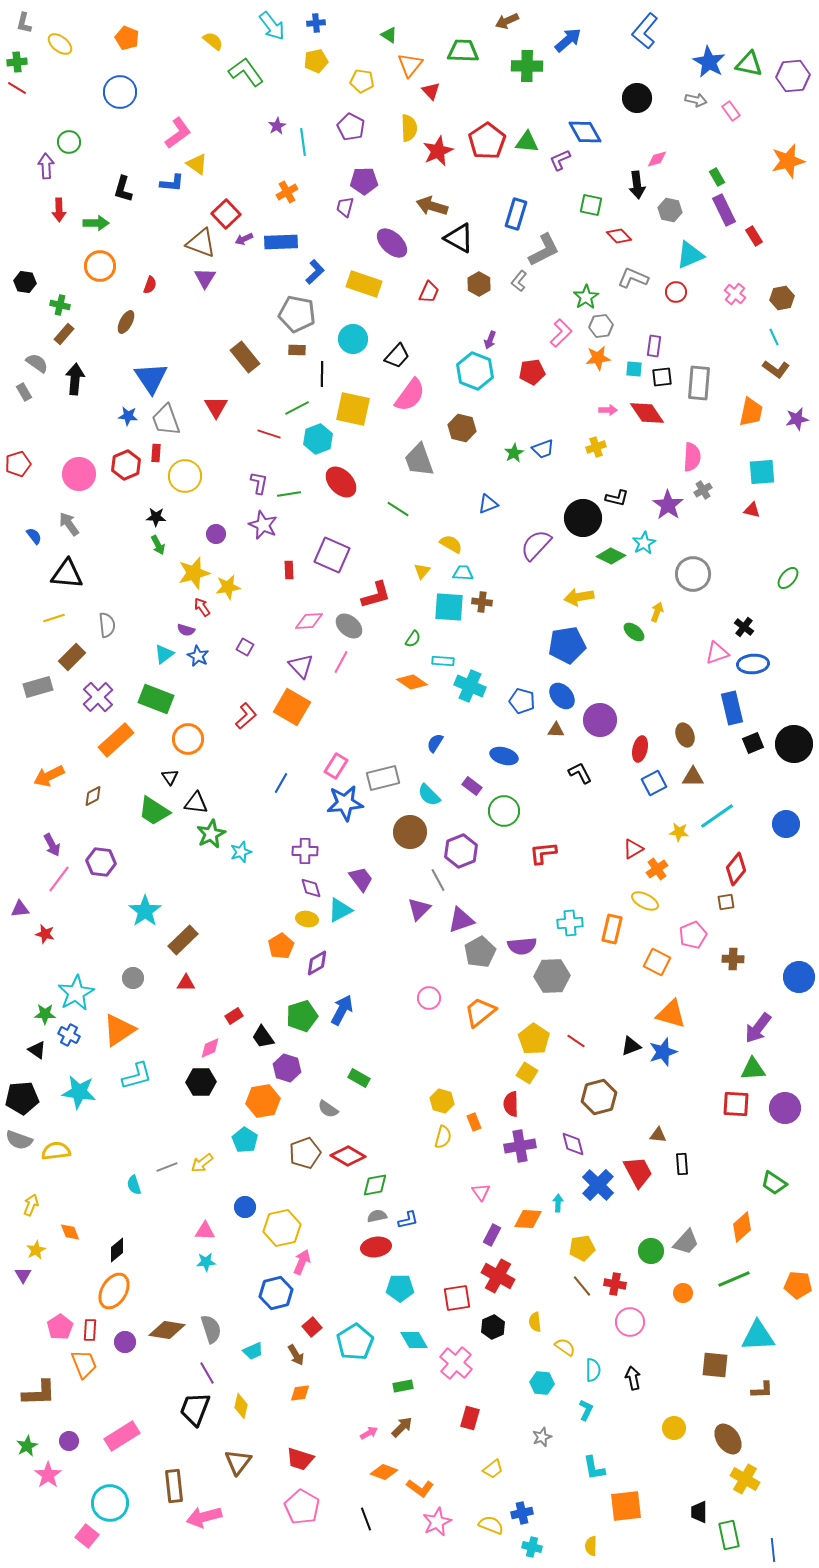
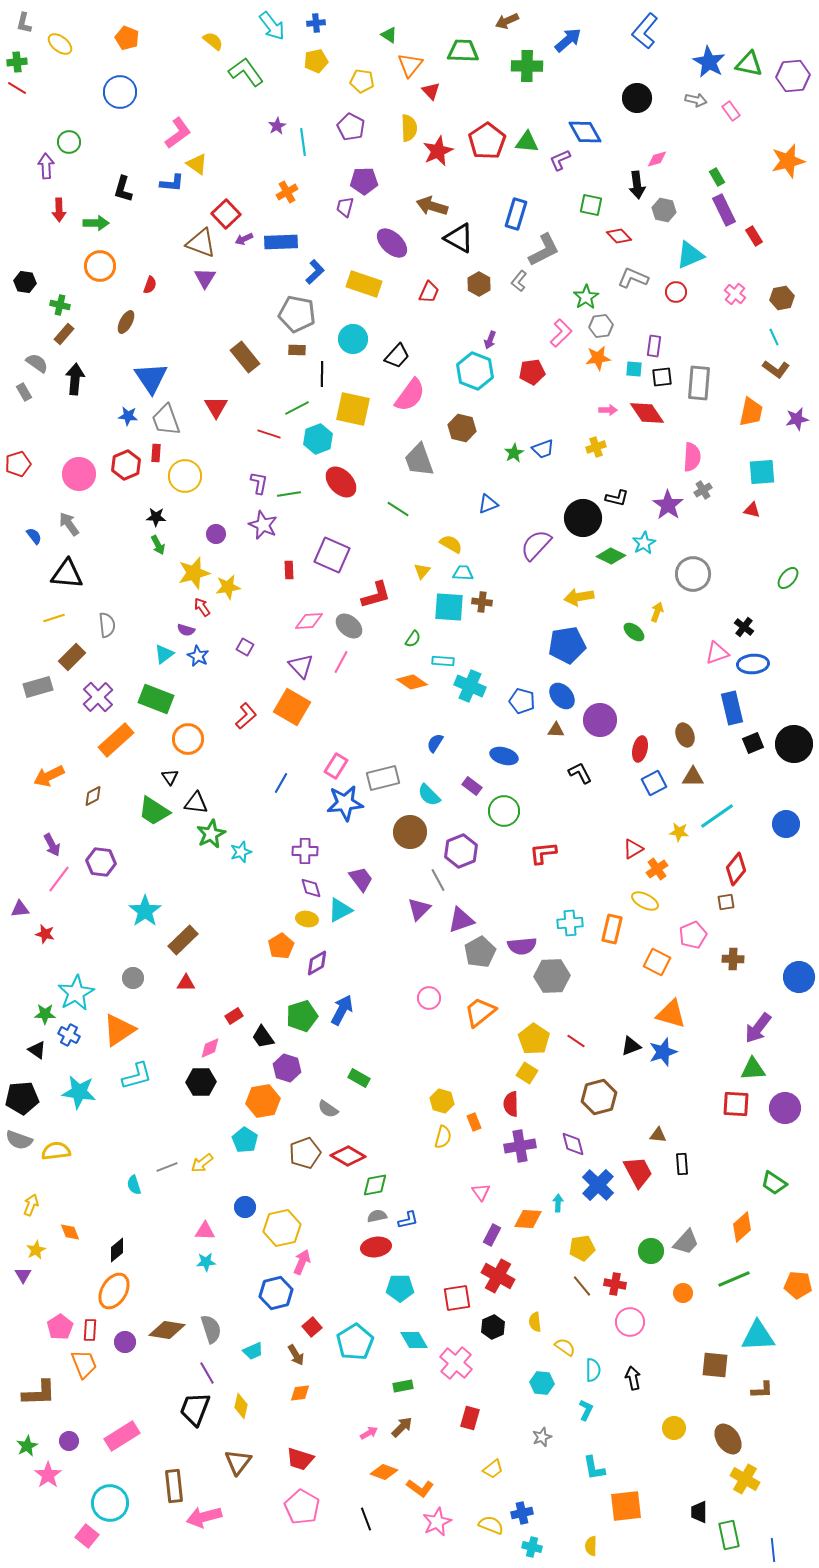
gray hexagon at (670, 210): moved 6 px left
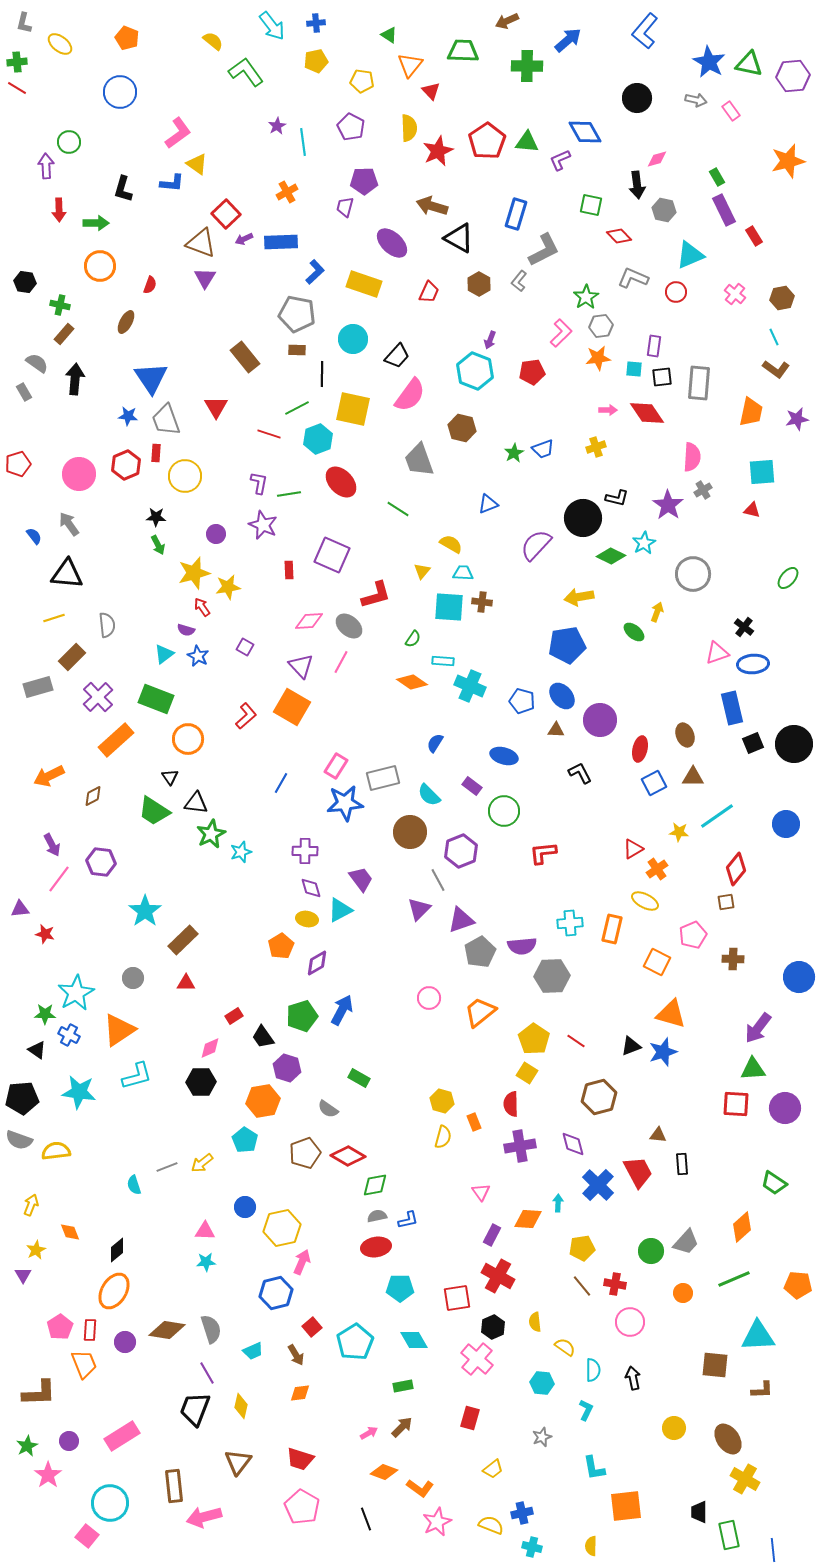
pink cross at (456, 1363): moved 21 px right, 4 px up
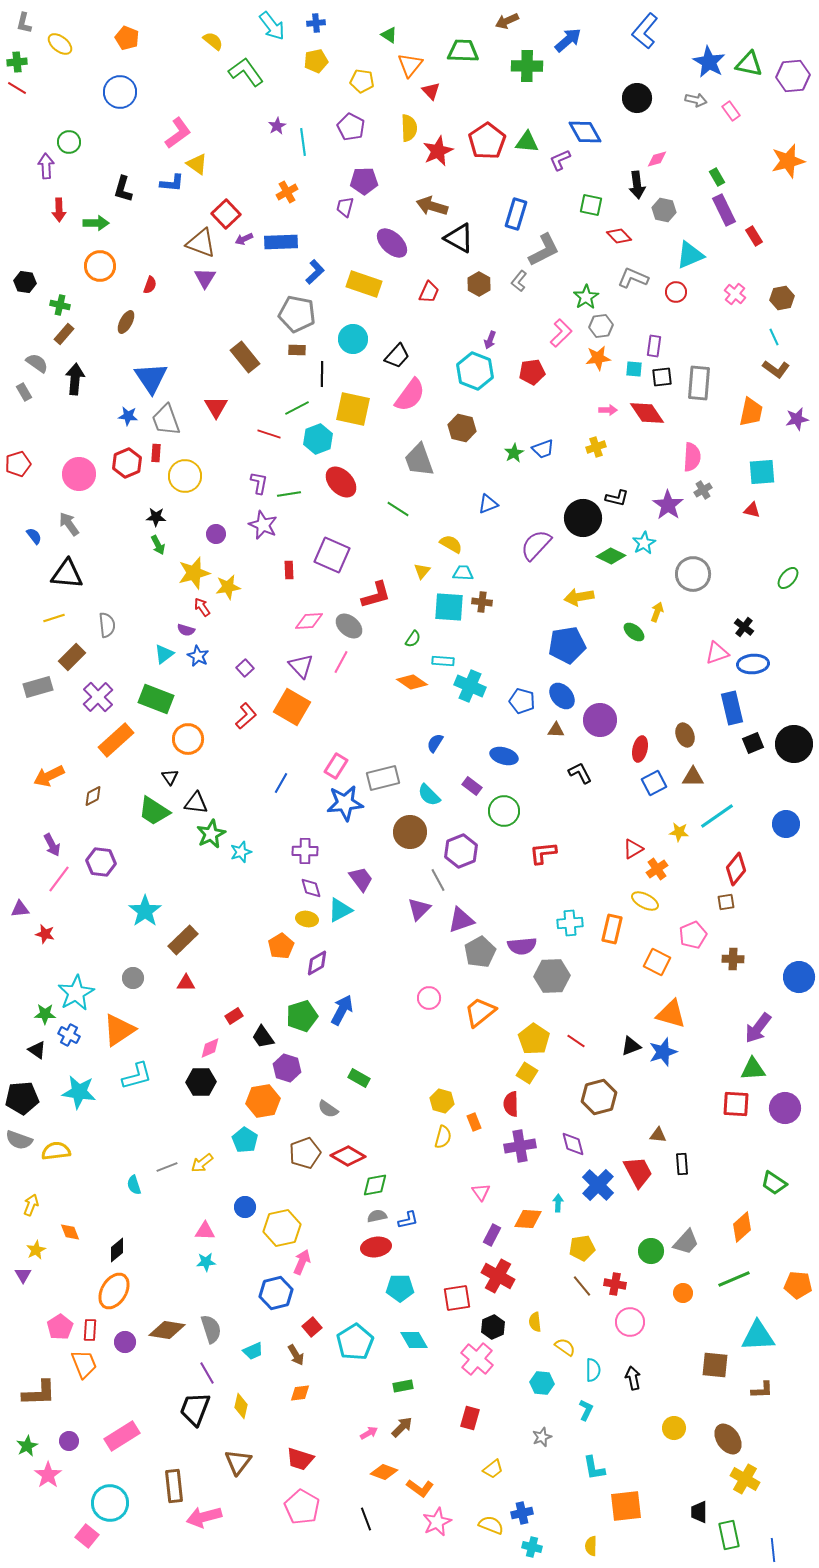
red hexagon at (126, 465): moved 1 px right, 2 px up
purple square at (245, 647): moved 21 px down; rotated 18 degrees clockwise
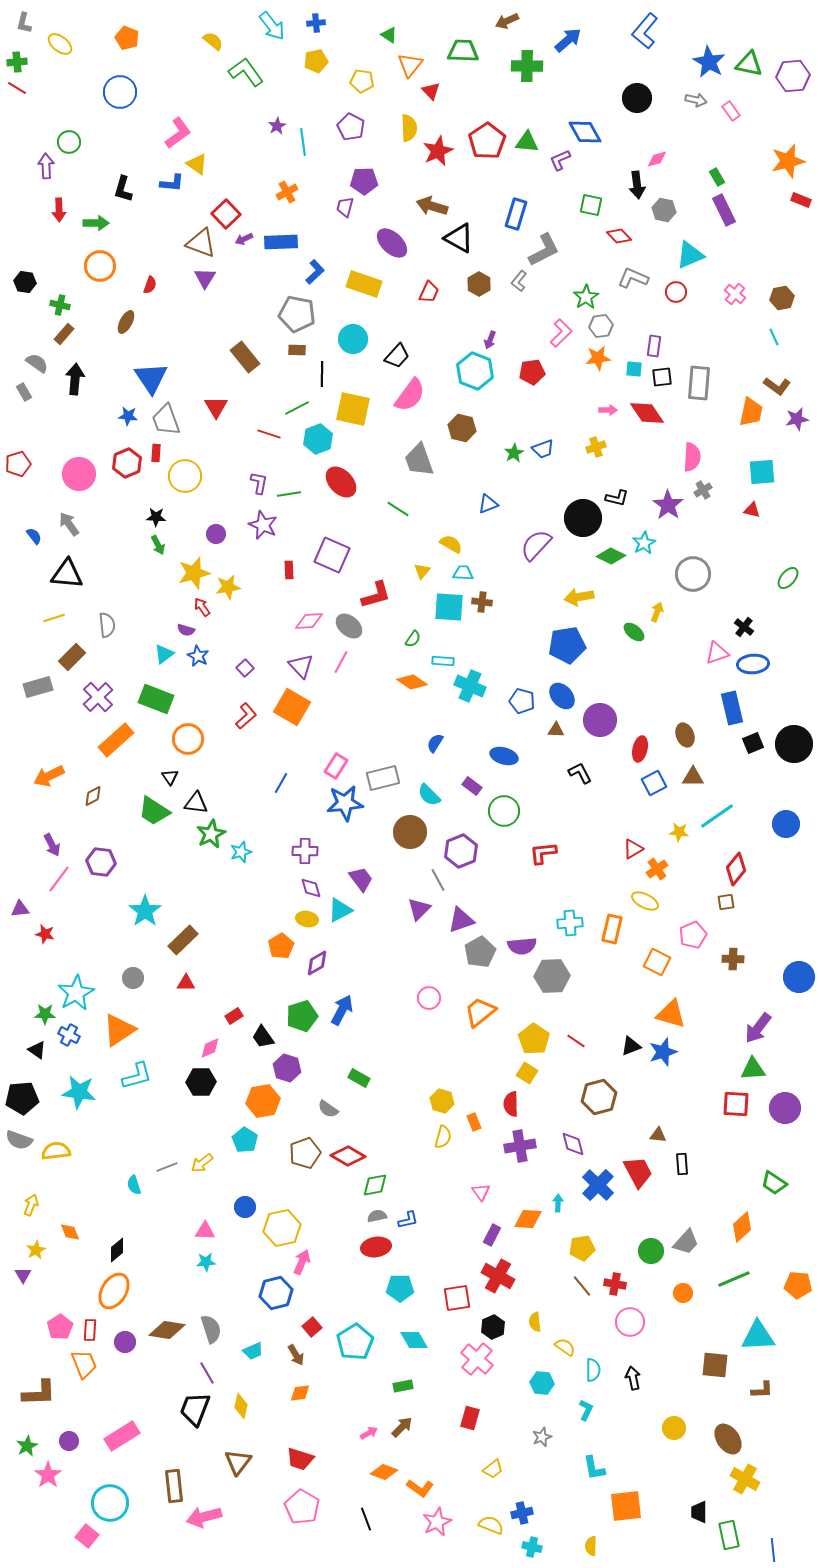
red rectangle at (754, 236): moved 47 px right, 36 px up; rotated 36 degrees counterclockwise
brown L-shape at (776, 369): moved 1 px right, 17 px down
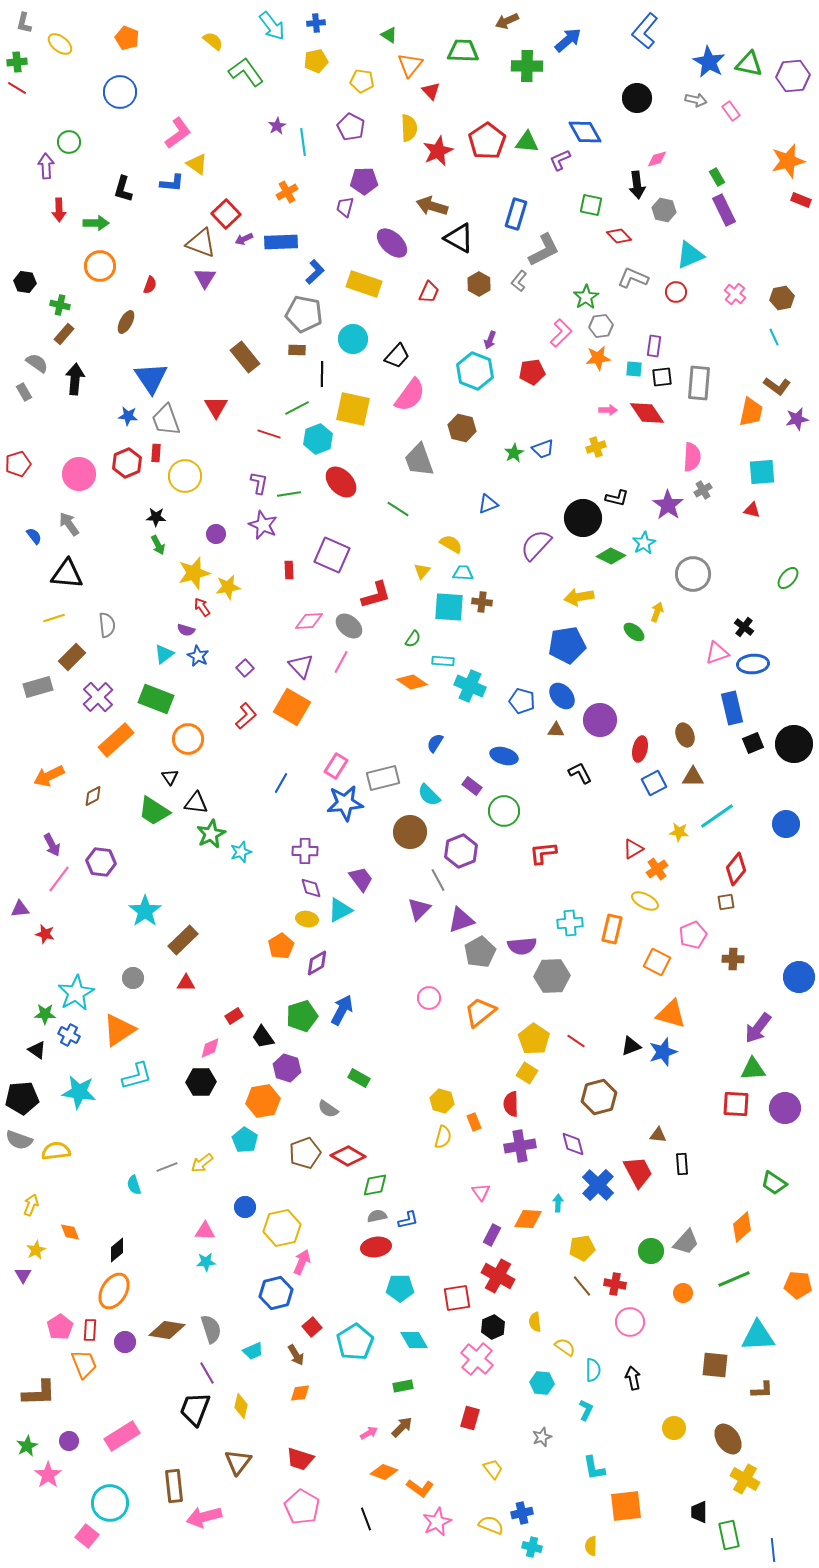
gray pentagon at (297, 314): moved 7 px right
yellow trapezoid at (493, 1469): rotated 90 degrees counterclockwise
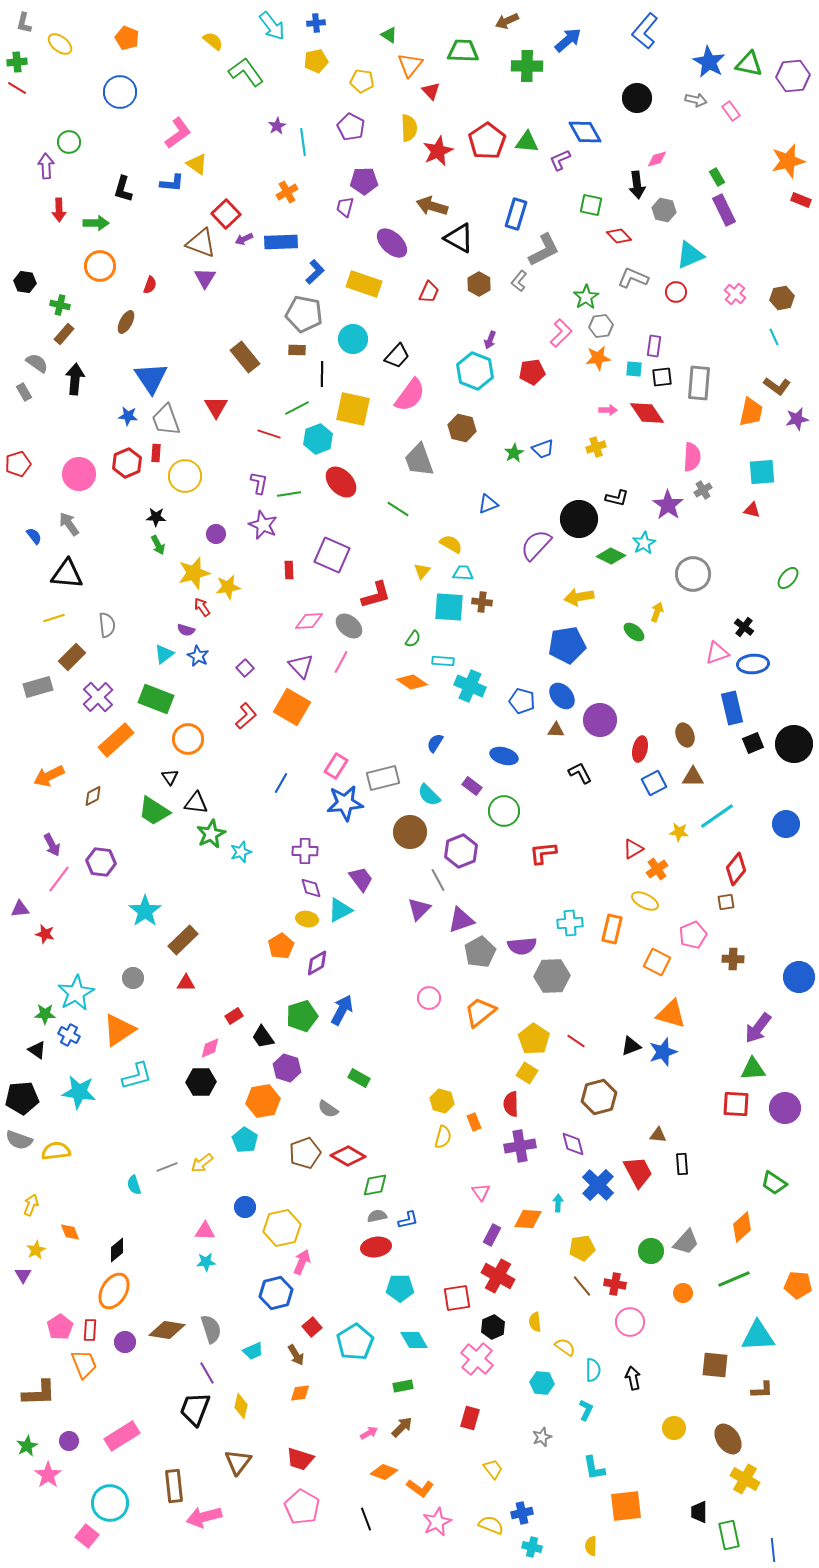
black circle at (583, 518): moved 4 px left, 1 px down
